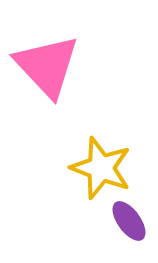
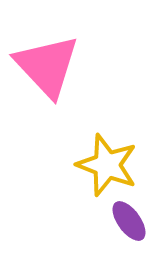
yellow star: moved 6 px right, 3 px up
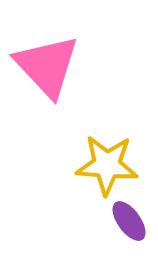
yellow star: rotated 16 degrees counterclockwise
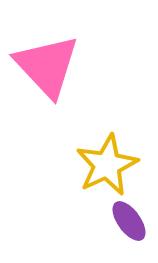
yellow star: rotated 30 degrees counterclockwise
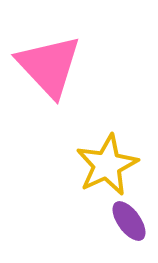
pink triangle: moved 2 px right
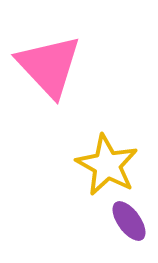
yellow star: rotated 18 degrees counterclockwise
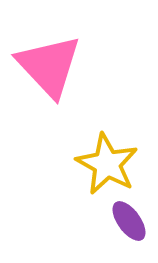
yellow star: moved 1 px up
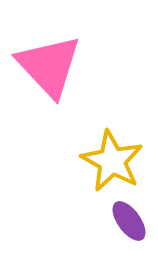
yellow star: moved 5 px right, 3 px up
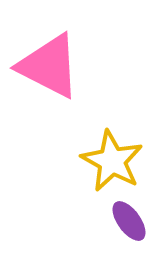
pink triangle: rotated 20 degrees counterclockwise
